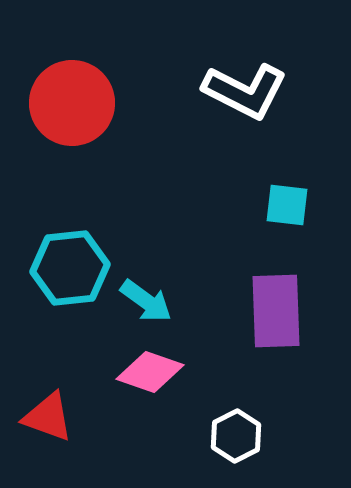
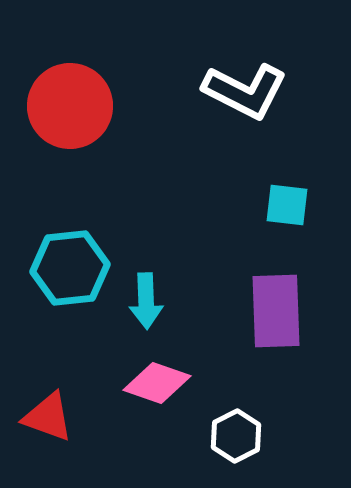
red circle: moved 2 px left, 3 px down
cyan arrow: rotated 52 degrees clockwise
pink diamond: moved 7 px right, 11 px down
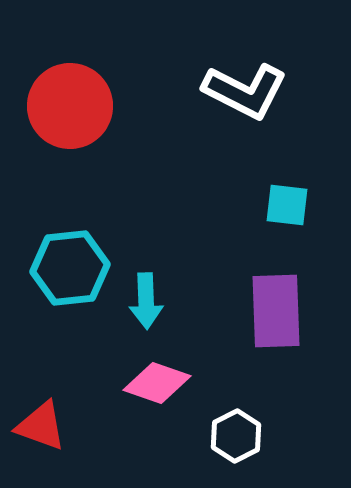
red triangle: moved 7 px left, 9 px down
